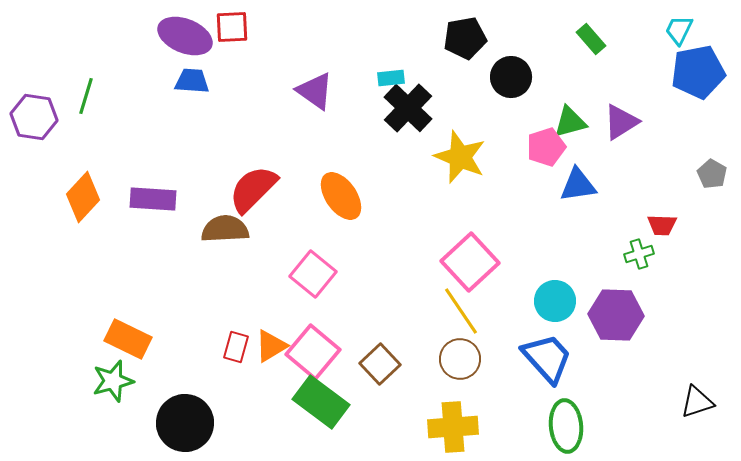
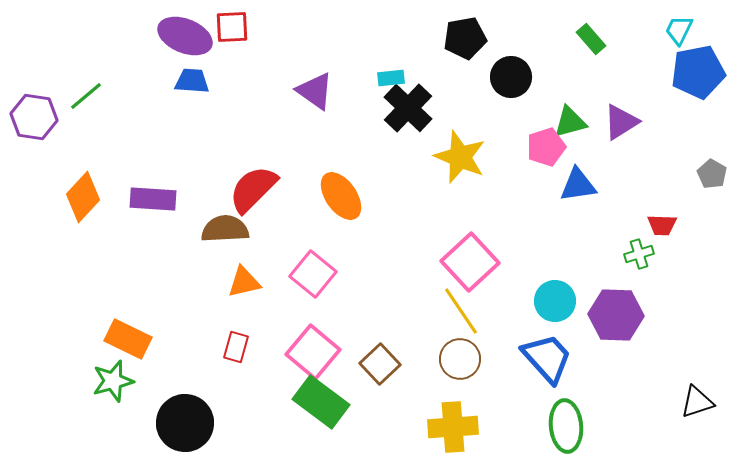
green line at (86, 96): rotated 33 degrees clockwise
orange triangle at (271, 346): moved 27 px left, 64 px up; rotated 18 degrees clockwise
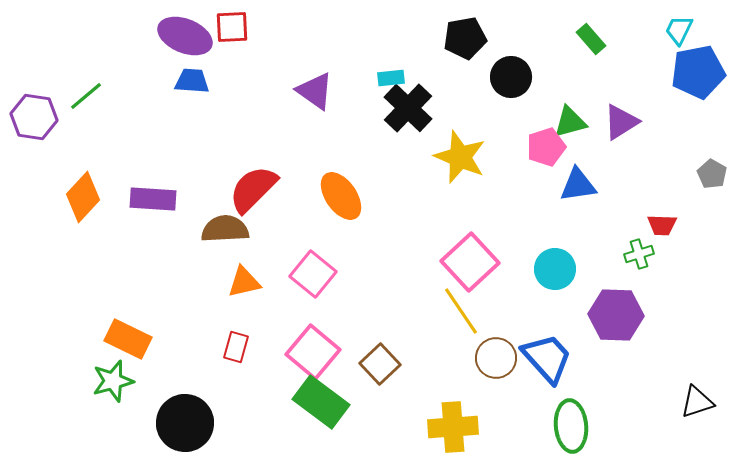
cyan circle at (555, 301): moved 32 px up
brown circle at (460, 359): moved 36 px right, 1 px up
green ellipse at (566, 426): moved 5 px right
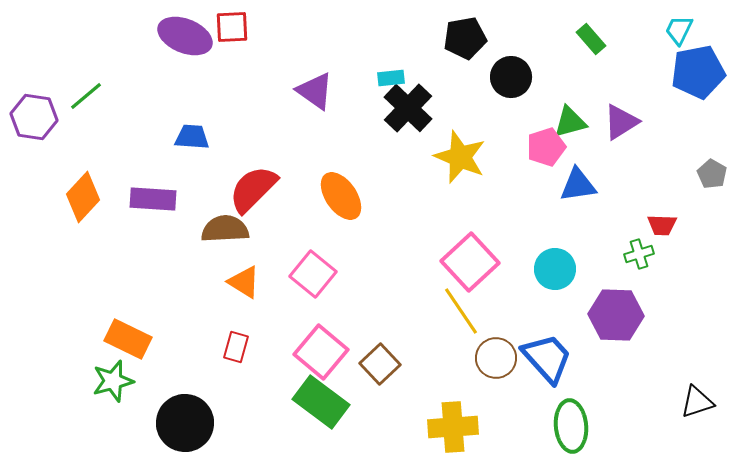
blue trapezoid at (192, 81): moved 56 px down
orange triangle at (244, 282): rotated 45 degrees clockwise
pink square at (313, 352): moved 8 px right
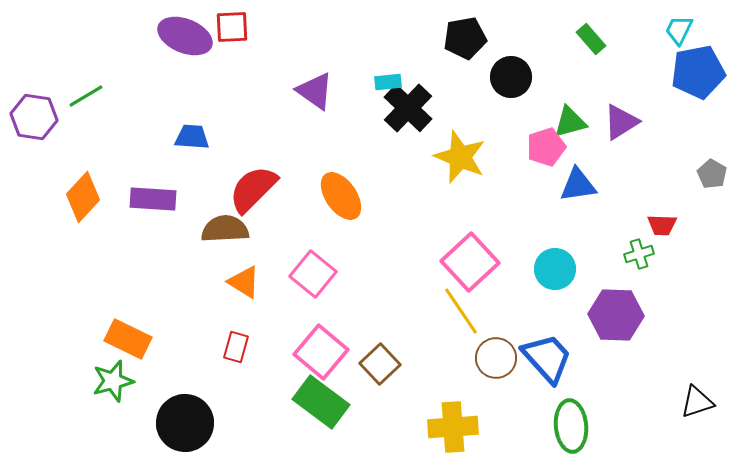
cyan rectangle at (391, 78): moved 3 px left, 4 px down
green line at (86, 96): rotated 9 degrees clockwise
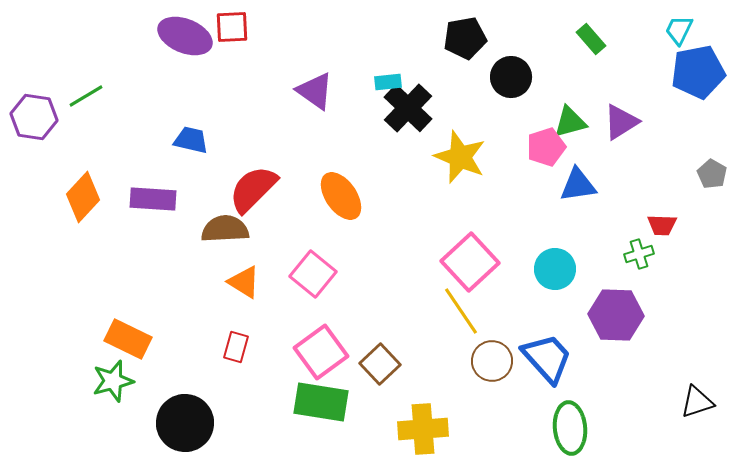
blue trapezoid at (192, 137): moved 1 px left, 3 px down; rotated 9 degrees clockwise
pink square at (321, 352): rotated 14 degrees clockwise
brown circle at (496, 358): moved 4 px left, 3 px down
green rectangle at (321, 402): rotated 28 degrees counterclockwise
green ellipse at (571, 426): moved 1 px left, 2 px down
yellow cross at (453, 427): moved 30 px left, 2 px down
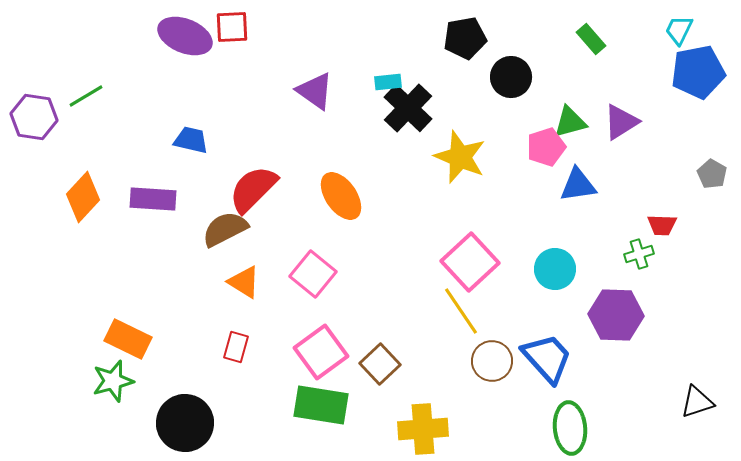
brown semicircle at (225, 229): rotated 24 degrees counterclockwise
green rectangle at (321, 402): moved 3 px down
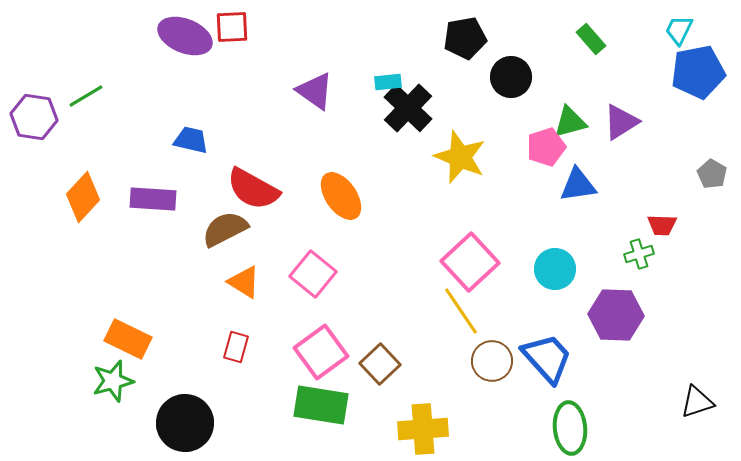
red semicircle at (253, 189): rotated 106 degrees counterclockwise
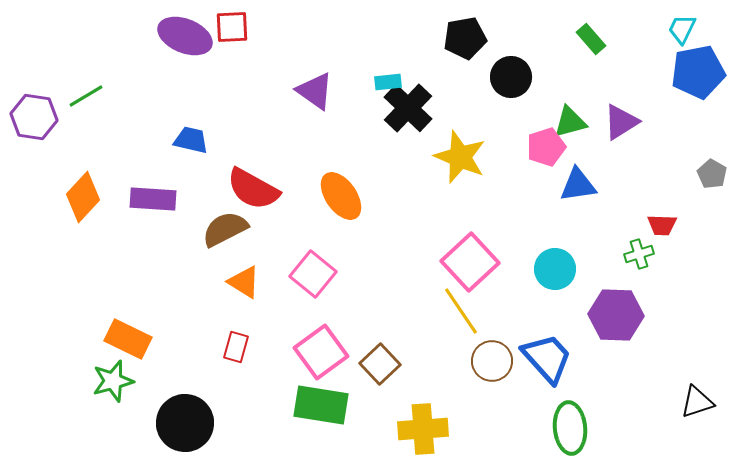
cyan trapezoid at (679, 30): moved 3 px right, 1 px up
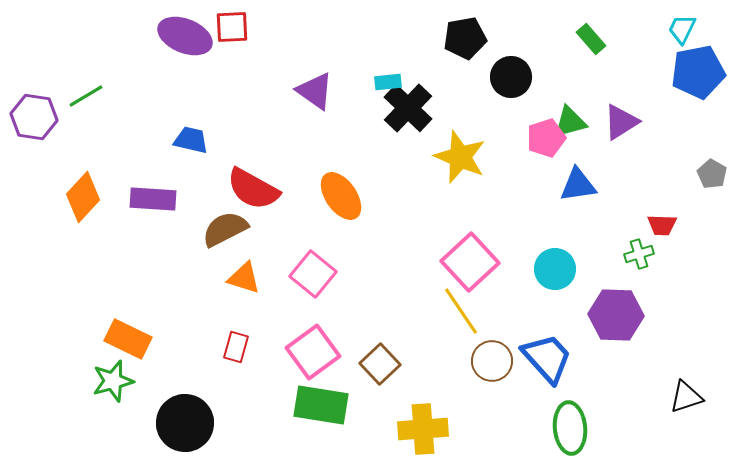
pink pentagon at (546, 147): moved 9 px up
orange triangle at (244, 282): moved 4 px up; rotated 15 degrees counterclockwise
pink square at (321, 352): moved 8 px left
black triangle at (697, 402): moved 11 px left, 5 px up
